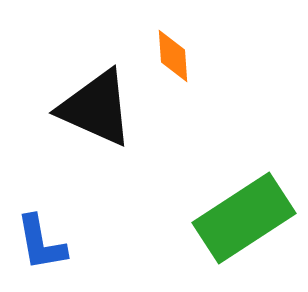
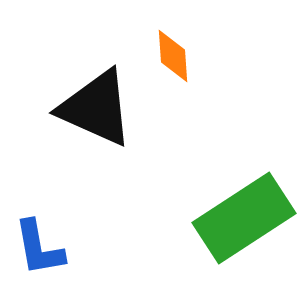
blue L-shape: moved 2 px left, 5 px down
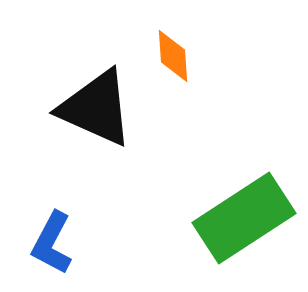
blue L-shape: moved 13 px right, 5 px up; rotated 38 degrees clockwise
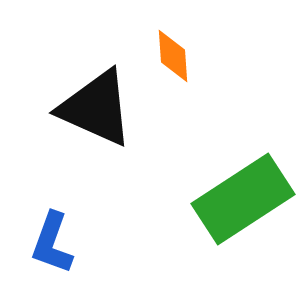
green rectangle: moved 1 px left, 19 px up
blue L-shape: rotated 8 degrees counterclockwise
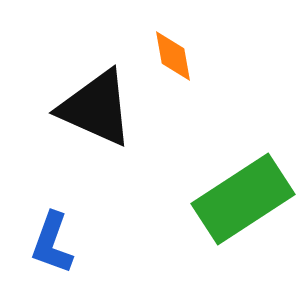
orange diamond: rotated 6 degrees counterclockwise
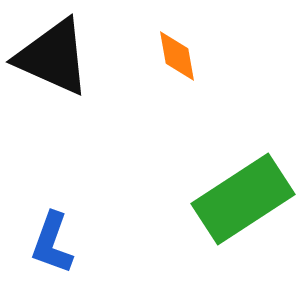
orange diamond: moved 4 px right
black triangle: moved 43 px left, 51 px up
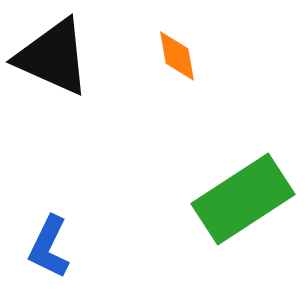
blue L-shape: moved 3 px left, 4 px down; rotated 6 degrees clockwise
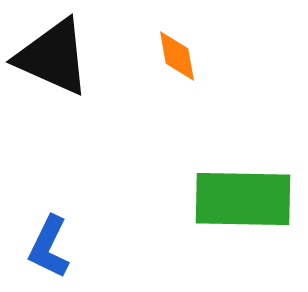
green rectangle: rotated 34 degrees clockwise
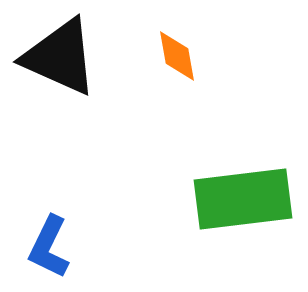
black triangle: moved 7 px right
green rectangle: rotated 8 degrees counterclockwise
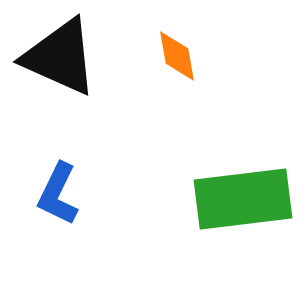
blue L-shape: moved 9 px right, 53 px up
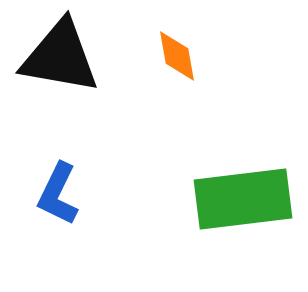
black triangle: rotated 14 degrees counterclockwise
